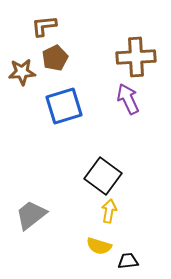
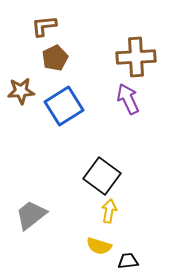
brown star: moved 1 px left, 19 px down
blue square: rotated 15 degrees counterclockwise
black square: moved 1 px left
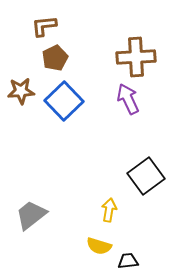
blue square: moved 5 px up; rotated 12 degrees counterclockwise
black square: moved 44 px right; rotated 18 degrees clockwise
yellow arrow: moved 1 px up
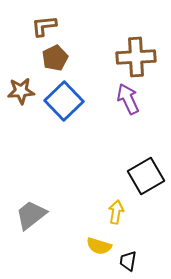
black square: rotated 6 degrees clockwise
yellow arrow: moved 7 px right, 2 px down
black trapezoid: rotated 75 degrees counterclockwise
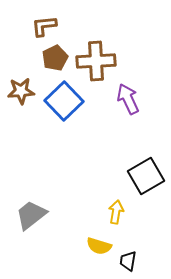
brown cross: moved 40 px left, 4 px down
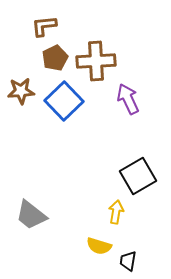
black square: moved 8 px left
gray trapezoid: rotated 104 degrees counterclockwise
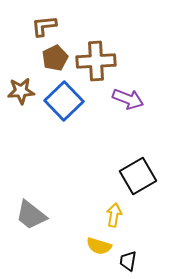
purple arrow: rotated 136 degrees clockwise
yellow arrow: moved 2 px left, 3 px down
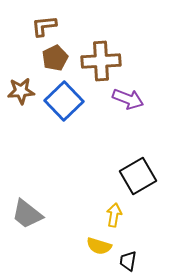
brown cross: moved 5 px right
gray trapezoid: moved 4 px left, 1 px up
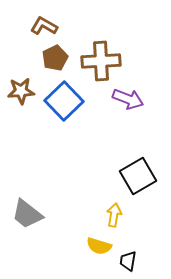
brown L-shape: rotated 36 degrees clockwise
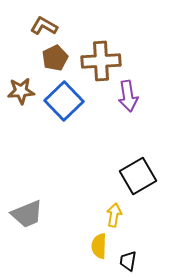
purple arrow: moved 3 px up; rotated 60 degrees clockwise
gray trapezoid: rotated 60 degrees counterclockwise
yellow semicircle: rotated 75 degrees clockwise
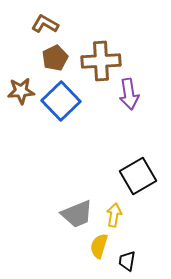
brown L-shape: moved 1 px right, 2 px up
purple arrow: moved 1 px right, 2 px up
blue square: moved 3 px left
gray trapezoid: moved 50 px right
yellow semicircle: rotated 15 degrees clockwise
black trapezoid: moved 1 px left
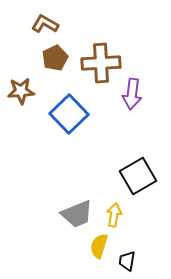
brown cross: moved 2 px down
purple arrow: moved 3 px right; rotated 16 degrees clockwise
blue square: moved 8 px right, 13 px down
